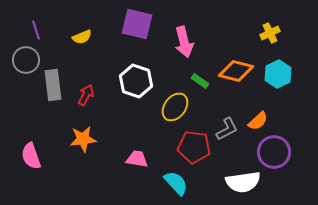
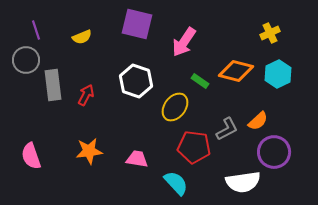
pink arrow: rotated 48 degrees clockwise
orange star: moved 6 px right, 12 px down
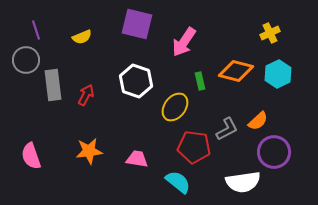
green rectangle: rotated 42 degrees clockwise
cyan semicircle: moved 2 px right, 1 px up; rotated 8 degrees counterclockwise
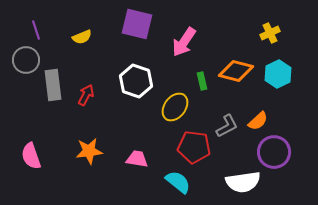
green rectangle: moved 2 px right
gray L-shape: moved 3 px up
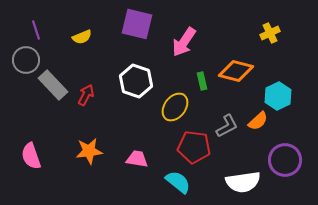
cyan hexagon: moved 22 px down
gray rectangle: rotated 36 degrees counterclockwise
purple circle: moved 11 px right, 8 px down
